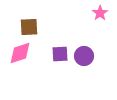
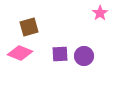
brown square: rotated 12 degrees counterclockwise
pink diamond: rotated 40 degrees clockwise
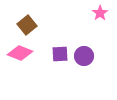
brown square: moved 2 px left, 2 px up; rotated 24 degrees counterclockwise
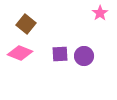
brown square: moved 1 px left, 1 px up; rotated 12 degrees counterclockwise
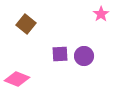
pink star: moved 1 px right, 1 px down
pink diamond: moved 3 px left, 26 px down
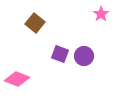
brown square: moved 9 px right, 1 px up
purple square: rotated 24 degrees clockwise
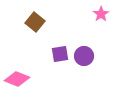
brown square: moved 1 px up
purple square: rotated 30 degrees counterclockwise
